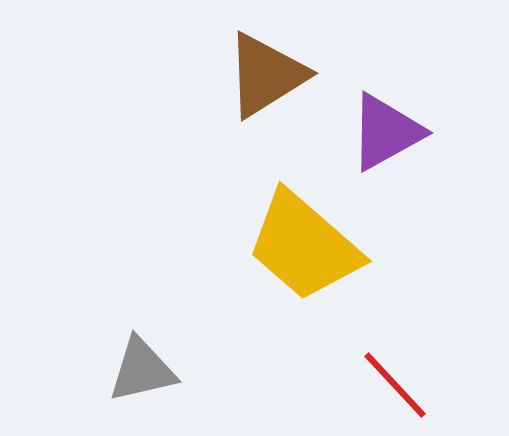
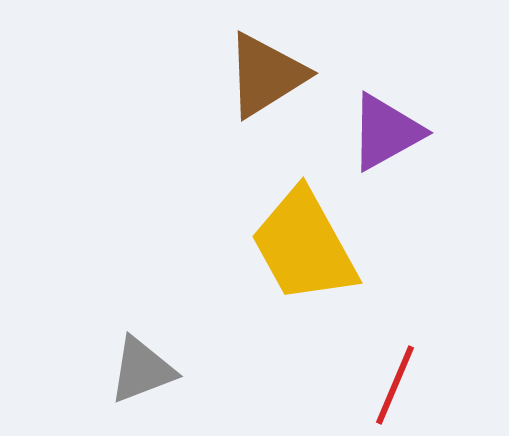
yellow trapezoid: rotated 20 degrees clockwise
gray triangle: rotated 8 degrees counterclockwise
red line: rotated 66 degrees clockwise
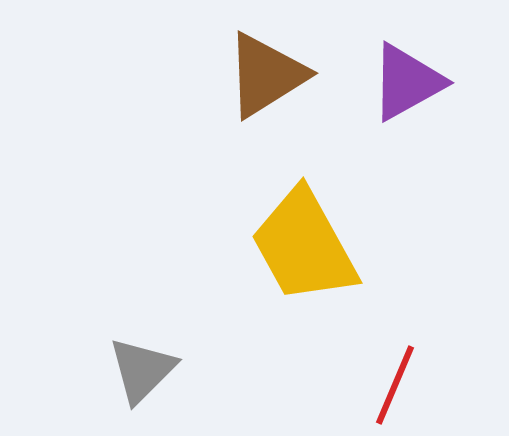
purple triangle: moved 21 px right, 50 px up
gray triangle: rotated 24 degrees counterclockwise
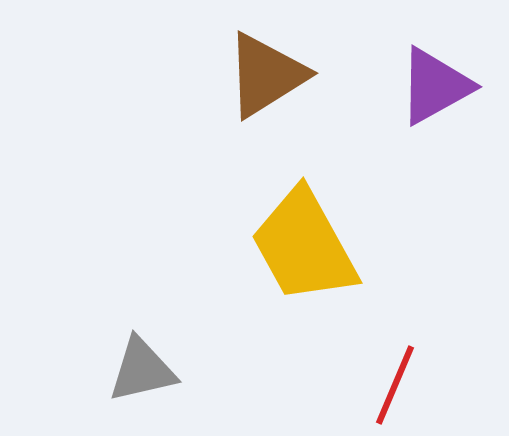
purple triangle: moved 28 px right, 4 px down
gray triangle: rotated 32 degrees clockwise
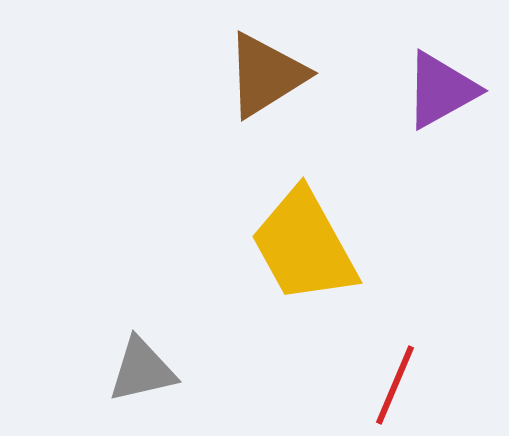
purple triangle: moved 6 px right, 4 px down
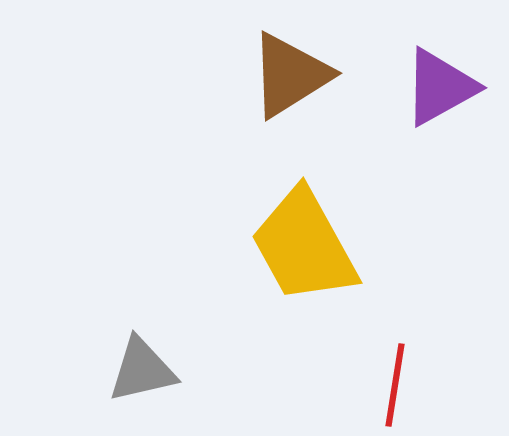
brown triangle: moved 24 px right
purple triangle: moved 1 px left, 3 px up
red line: rotated 14 degrees counterclockwise
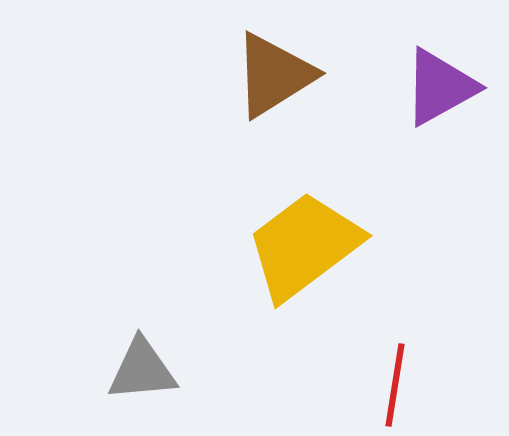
brown triangle: moved 16 px left
yellow trapezoid: rotated 82 degrees clockwise
gray triangle: rotated 8 degrees clockwise
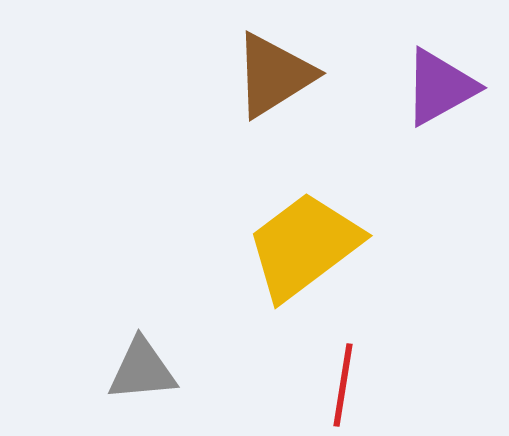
red line: moved 52 px left
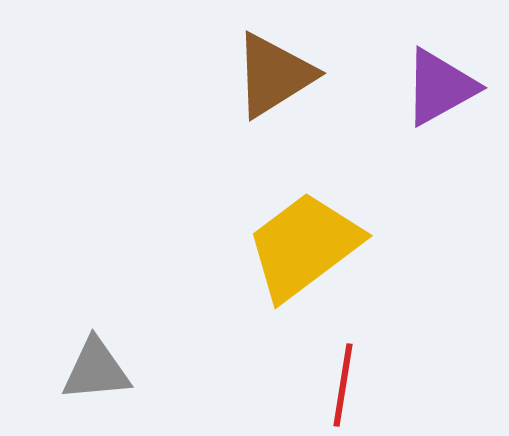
gray triangle: moved 46 px left
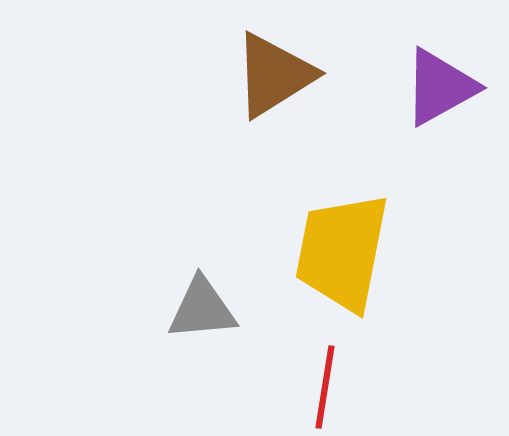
yellow trapezoid: moved 38 px right, 6 px down; rotated 42 degrees counterclockwise
gray triangle: moved 106 px right, 61 px up
red line: moved 18 px left, 2 px down
